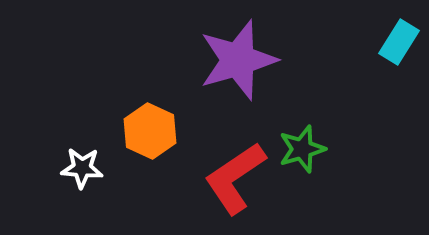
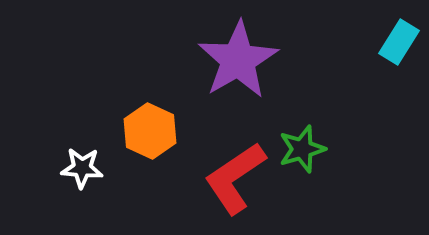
purple star: rotated 14 degrees counterclockwise
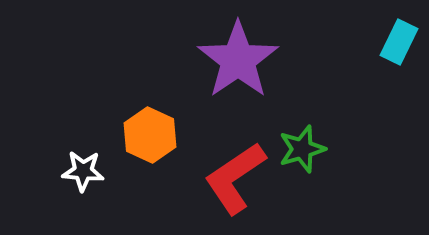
cyan rectangle: rotated 6 degrees counterclockwise
purple star: rotated 4 degrees counterclockwise
orange hexagon: moved 4 px down
white star: moved 1 px right, 3 px down
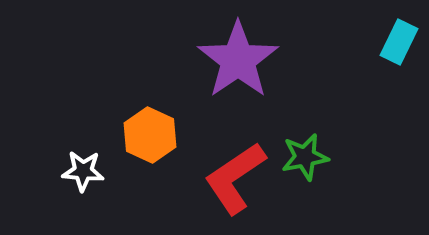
green star: moved 3 px right, 8 px down; rotated 6 degrees clockwise
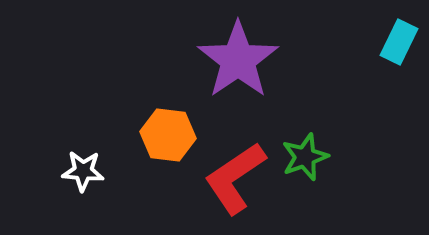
orange hexagon: moved 18 px right; rotated 18 degrees counterclockwise
green star: rotated 9 degrees counterclockwise
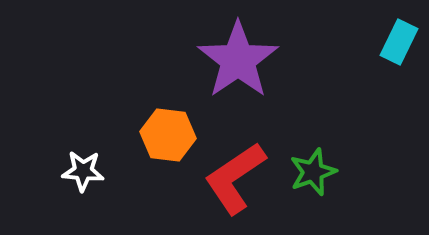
green star: moved 8 px right, 15 px down
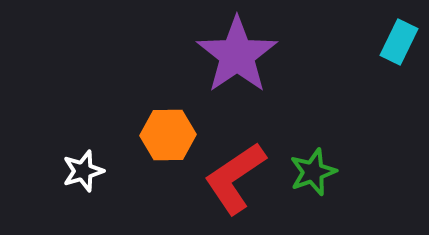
purple star: moved 1 px left, 5 px up
orange hexagon: rotated 8 degrees counterclockwise
white star: rotated 21 degrees counterclockwise
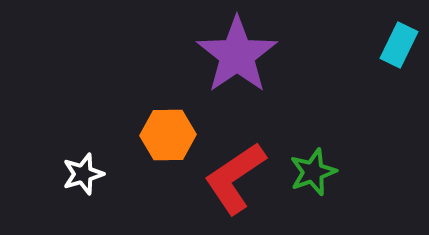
cyan rectangle: moved 3 px down
white star: moved 3 px down
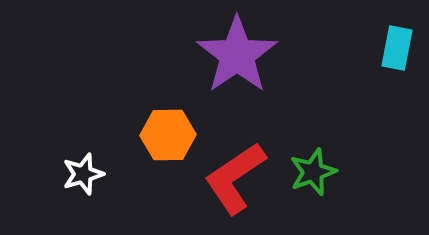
cyan rectangle: moved 2 px left, 3 px down; rotated 15 degrees counterclockwise
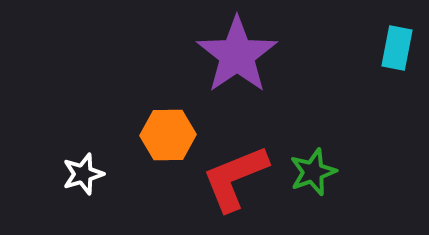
red L-shape: rotated 12 degrees clockwise
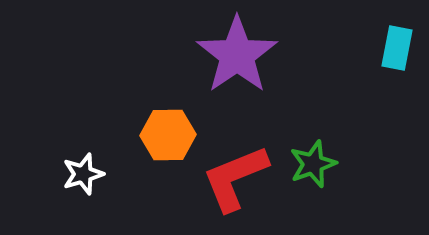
green star: moved 8 px up
